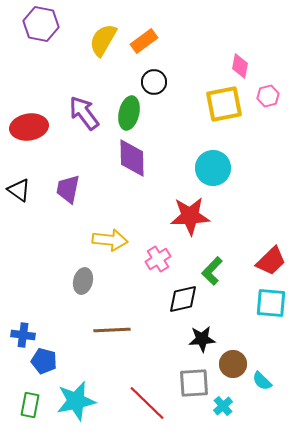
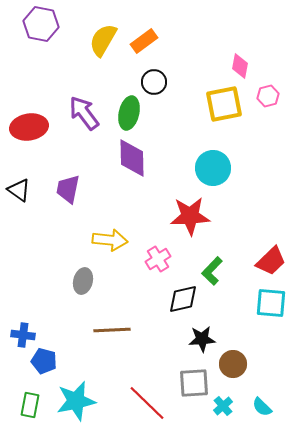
cyan semicircle: moved 26 px down
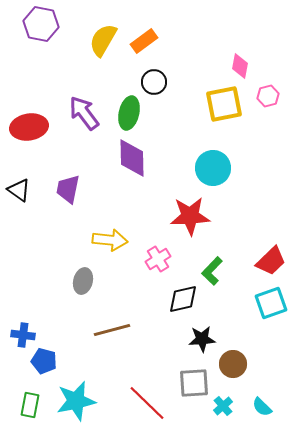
cyan square: rotated 24 degrees counterclockwise
brown line: rotated 12 degrees counterclockwise
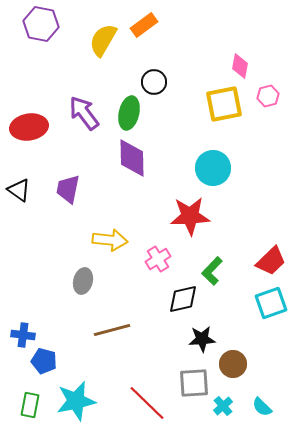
orange rectangle: moved 16 px up
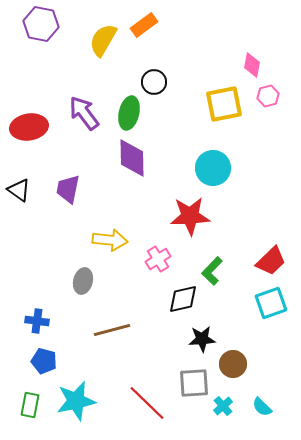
pink diamond: moved 12 px right, 1 px up
blue cross: moved 14 px right, 14 px up
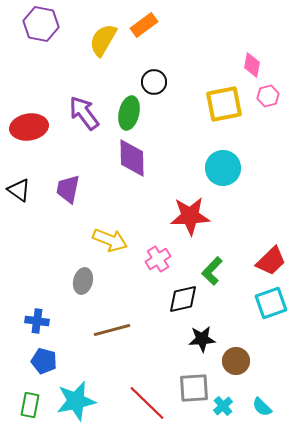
cyan circle: moved 10 px right
yellow arrow: rotated 16 degrees clockwise
brown circle: moved 3 px right, 3 px up
gray square: moved 5 px down
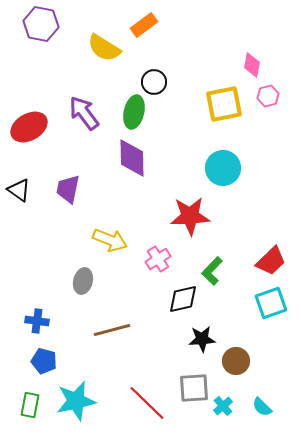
yellow semicircle: moved 1 px right, 8 px down; rotated 88 degrees counterclockwise
green ellipse: moved 5 px right, 1 px up
red ellipse: rotated 21 degrees counterclockwise
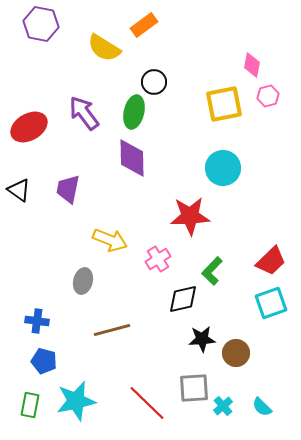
brown circle: moved 8 px up
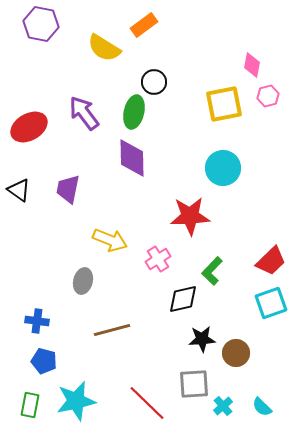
gray square: moved 4 px up
